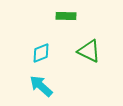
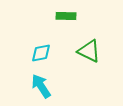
cyan diamond: rotated 10 degrees clockwise
cyan arrow: rotated 15 degrees clockwise
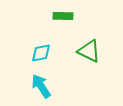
green rectangle: moved 3 px left
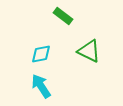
green rectangle: rotated 36 degrees clockwise
cyan diamond: moved 1 px down
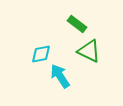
green rectangle: moved 14 px right, 8 px down
cyan arrow: moved 19 px right, 10 px up
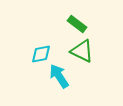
green triangle: moved 7 px left
cyan arrow: moved 1 px left
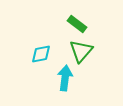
green triangle: moved 1 px left; rotated 45 degrees clockwise
cyan arrow: moved 6 px right, 2 px down; rotated 40 degrees clockwise
